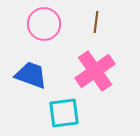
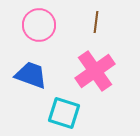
pink circle: moved 5 px left, 1 px down
cyan square: rotated 24 degrees clockwise
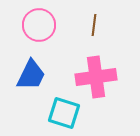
brown line: moved 2 px left, 3 px down
pink cross: moved 1 px right, 6 px down; rotated 27 degrees clockwise
blue trapezoid: rotated 96 degrees clockwise
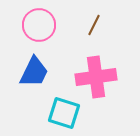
brown line: rotated 20 degrees clockwise
blue trapezoid: moved 3 px right, 3 px up
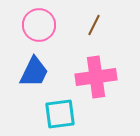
cyan square: moved 4 px left, 1 px down; rotated 24 degrees counterclockwise
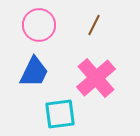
pink cross: moved 1 px down; rotated 33 degrees counterclockwise
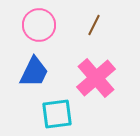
cyan square: moved 3 px left
